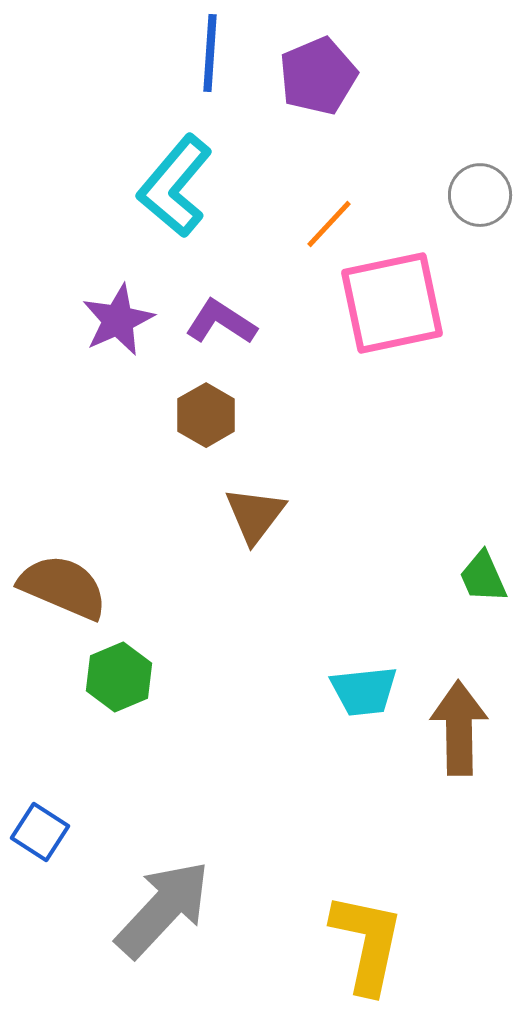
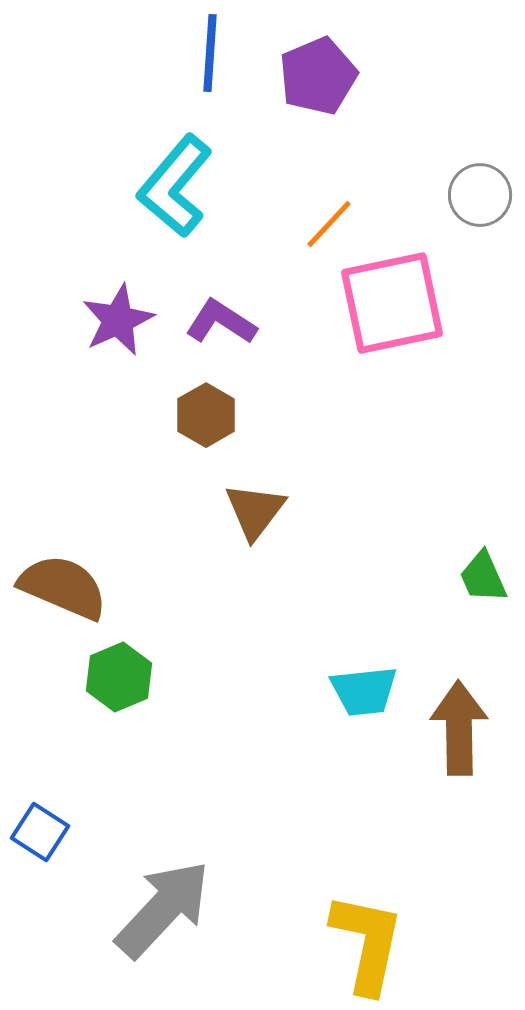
brown triangle: moved 4 px up
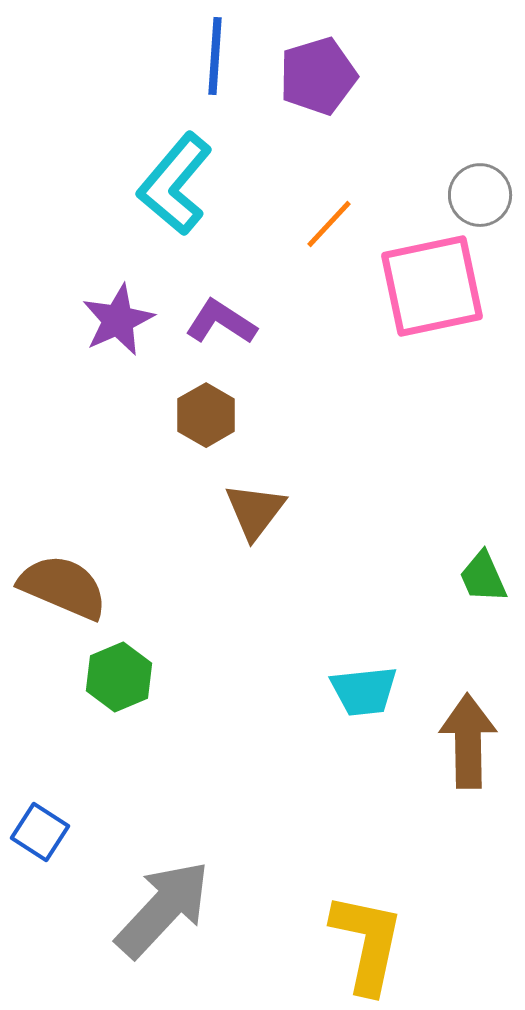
blue line: moved 5 px right, 3 px down
purple pentagon: rotated 6 degrees clockwise
cyan L-shape: moved 2 px up
pink square: moved 40 px right, 17 px up
brown arrow: moved 9 px right, 13 px down
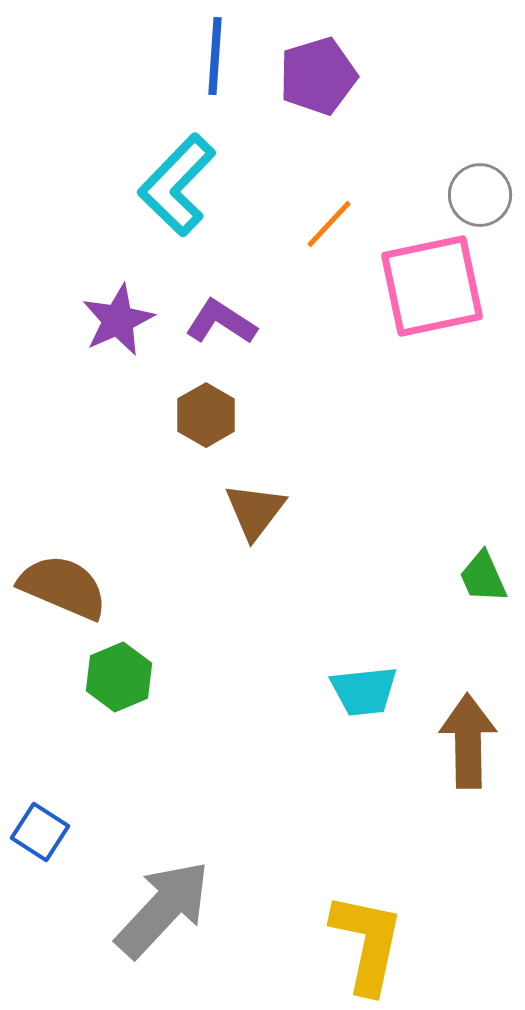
cyan L-shape: moved 2 px right, 1 px down; rotated 4 degrees clockwise
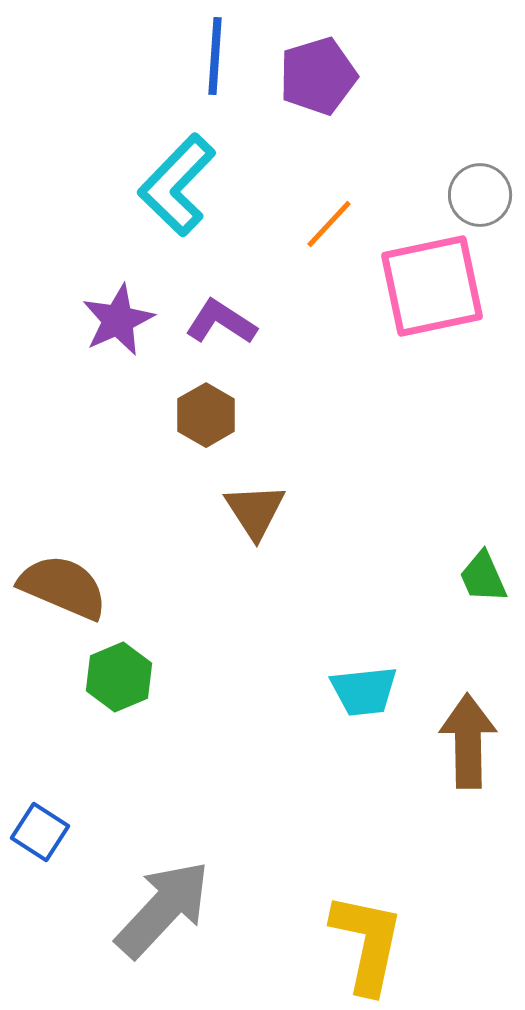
brown triangle: rotated 10 degrees counterclockwise
